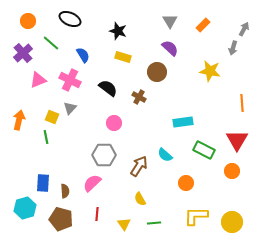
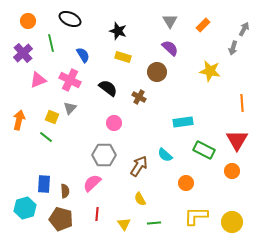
green line at (51, 43): rotated 36 degrees clockwise
green line at (46, 137): rotated 40 degrees counterclockwise
blue rectangle at (43, 183): moved 1 px right, 1 px down
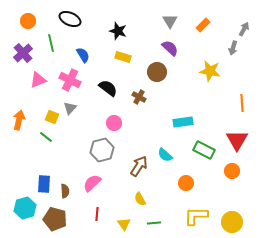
gray hexagon at (104, 155): moved 2 px left, 5 px up; rotated 15 degrees counterclockwise
brown pentagon at (61, 219): moved 6 px left
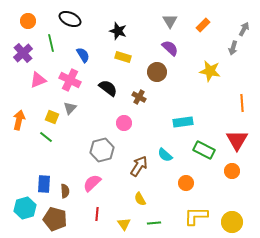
pink circle at (114, 123): moved 10 px right
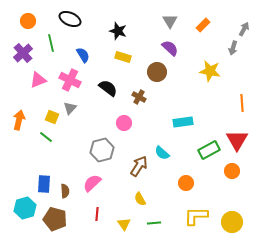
green rectangle at (204, 150): moved 5 px right; rotated 55 degrees counterclockwise
cyan semicircle at (165, 155): moved 3 px left, 2 px up
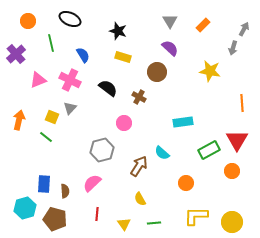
purple cross at (23, 53): moved 7 px left, 1 px down
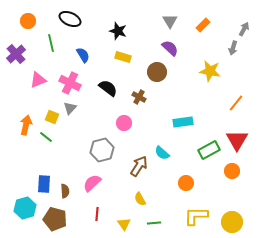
pink cross at (70, 80): moved 3 px down
orange line at (242, 103): moved 6 px left; rotated 42 degrees clockwise
orange arrow at (19, 120): moved 7 px right, 5 px down
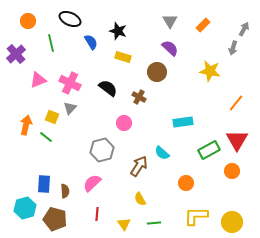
blue semicircle at (83, 55): moved 8 px right, 13 px up
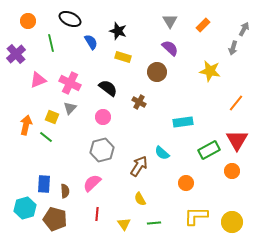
brown cross at (139, 97): moved 5 px down
pink circle at (124, 123): moved 21 px left, 6 px up
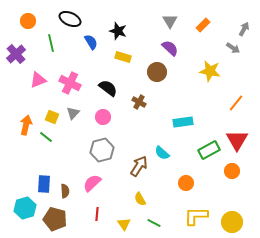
gray arrow at (233, 48): rotated 72 degrees counterclockwise
gray triangle at (70, 108): moved 3 px right, 5 px down
green line at (154, 223): rotated 32 degrees clockwise
